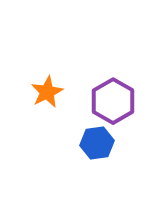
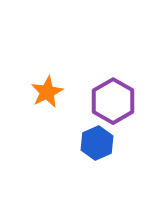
blue hexagon: rotated 16 degrees counterclockwise
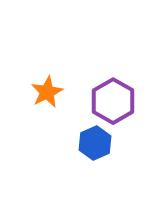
blue hexagon: moved 2 px left
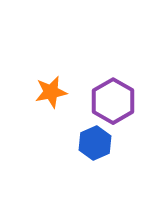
orange star: moved 4 px right; rotated 16 degrees clockwise
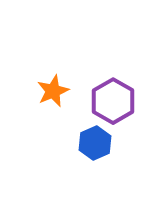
orange star: moved 2 px right, 1 px up; rotated 12 degrees counterclockwise
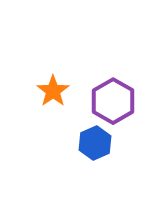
orange star: rotated 12 degrees counterclockwise
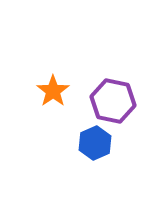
purple hexagon: rotated 18 degrees counterclockwise
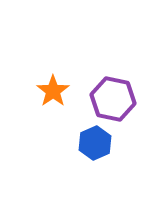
purple hexagon: moved 2 px up
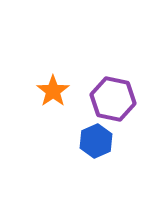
blue hexagon: moved 1 px right, 2 px up
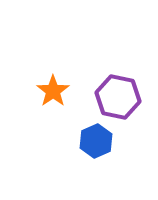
purple hexagon: moved 5 px right, 2 px up
